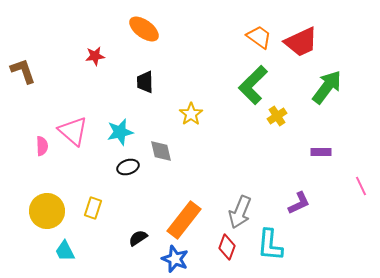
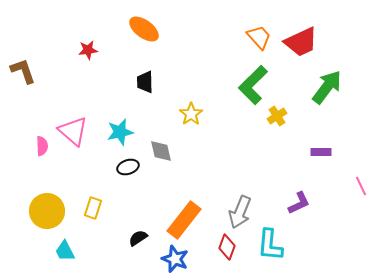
orange trapezoid: rotated 12 degrees clockwise
red star: moved 7 px left, 6 px up
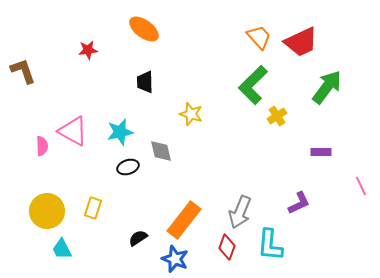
yellow star: rotated 20 degrees counterclockwise
pink triangle: rotated 12 degrees counterclockwise
cyan trapezoid: moved 3 px left, 2 px up
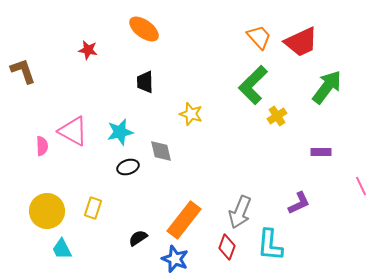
red star: rotated 18 degrees clockwise
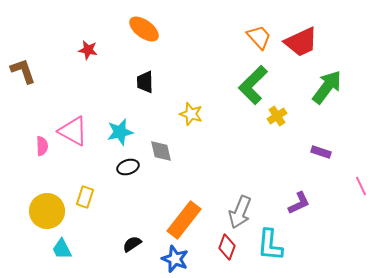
purple rectangle: rotated 18 degrees clockwise
yellow rectangle: moved 8 px left, 11 px up
black semicircle: moved 6 px left, 6 px down
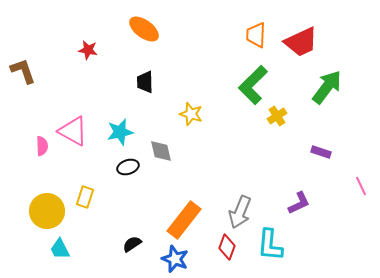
orange trapezoid: moved 3 px left, 2 px up; rotated 136 degrees counterclockwise
cyan trapezoid: moved 2 px left
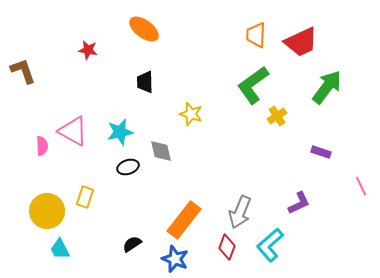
green L-shape: rotated 9 degrees clockwise
cyan L-shape: rotated 44 degrees clockwise
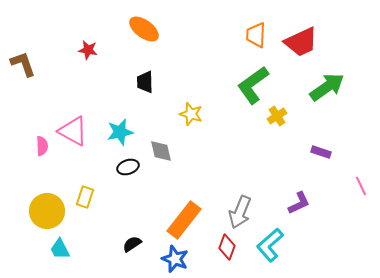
brown L-shape: moved 7 px up
green arrow: rotated 18 degrees clockwise
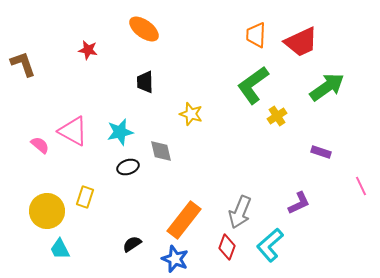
pink semicircle: moved 2 px left, 1 px up; rotated 48 degrees counterclockwise
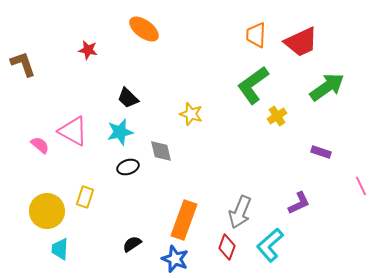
black trapezoid: moved 17 px left, 16 px down; rotated 45 degrees counterclockwise
orange rectangle: rotated 18 degrees counterclockwise
cyan trapezoid: rotated 30 degrees clockwise
